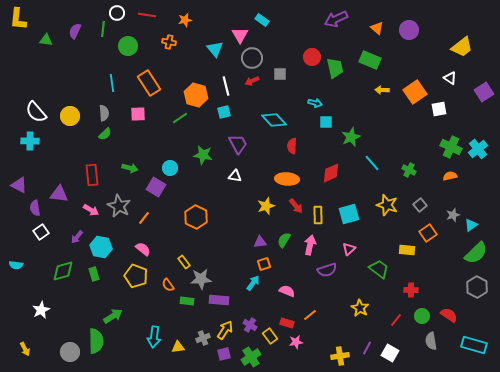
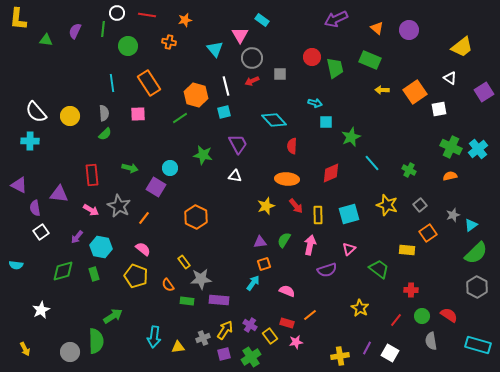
cyan rectangle at (474, 345): moved 4 px right
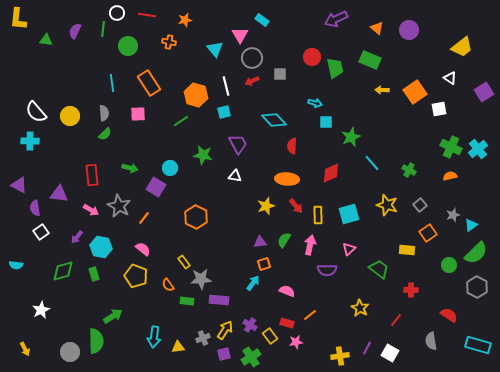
green line at (180, 118): moved 1 px right, 3 px down
purple semicircle at (327, 270): rotated 18 degrees clockwise
green circle at (422, 316): moved 27 px right, 51 px up
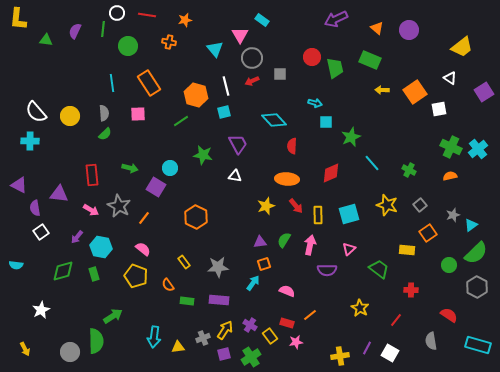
gray star at (201, 279): moved 17 px right, 12 px up
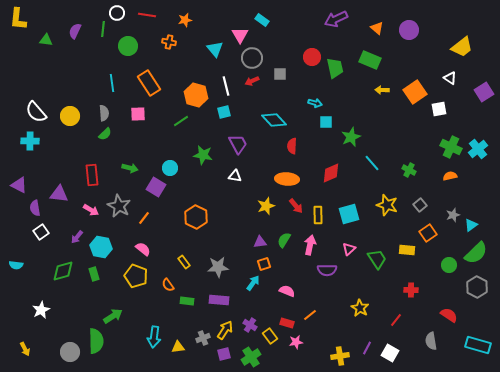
green trapezoid at (379, 269): moved 2 px left, 10 px up; rotated 20 degrees clockwise
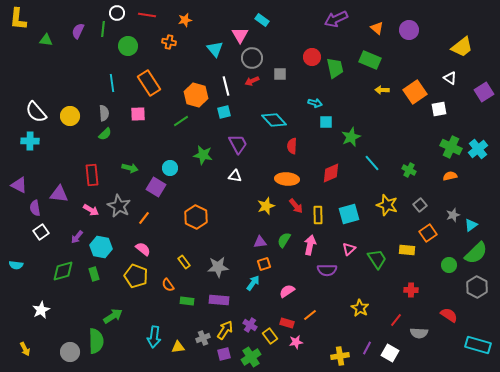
purple semicircle at (75, 31): moved 3 px right
pink semicircle at (287, 291): rotated 56 degrees counterclockwise
gray semicircle at (431, 341): moved 12 px left, 8 px up; rotated 78 degrees counterclockwise
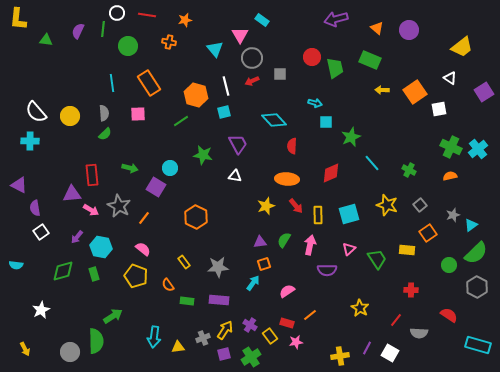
purple arrow at (336, 19): rotated 10 degrees clockwise
purple triangle at (59, 194): moved 13 px right; rotated 12 degrees counterclockwise
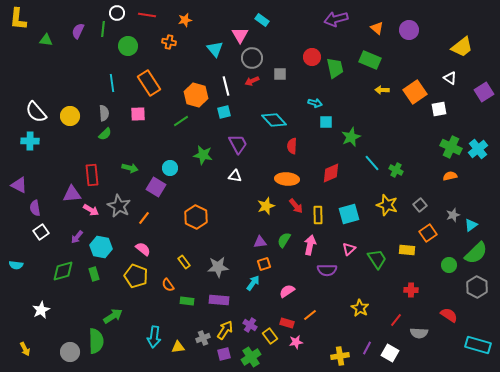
green cross at (409, 170): moved 13 px left
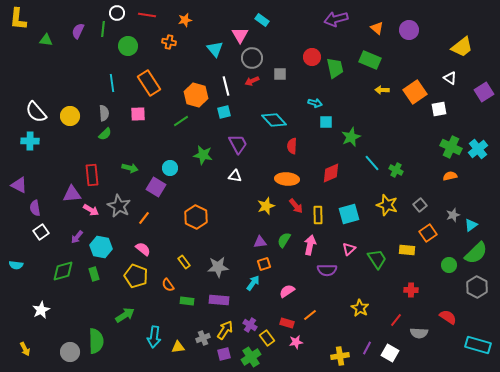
red semicircle at (449, 315): moved 1 px left, 2 px down
green arrow at (113, 316): moved 12 px right, 1 px up
yellow rectangle at (270, 336): moved 3 px left, 2 px down
